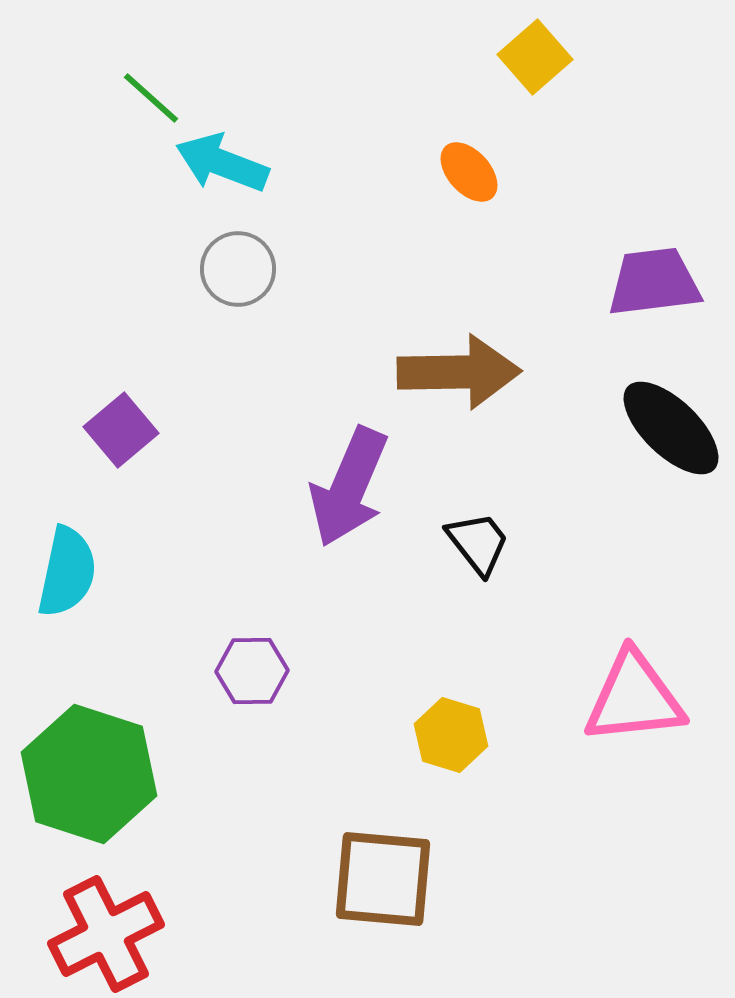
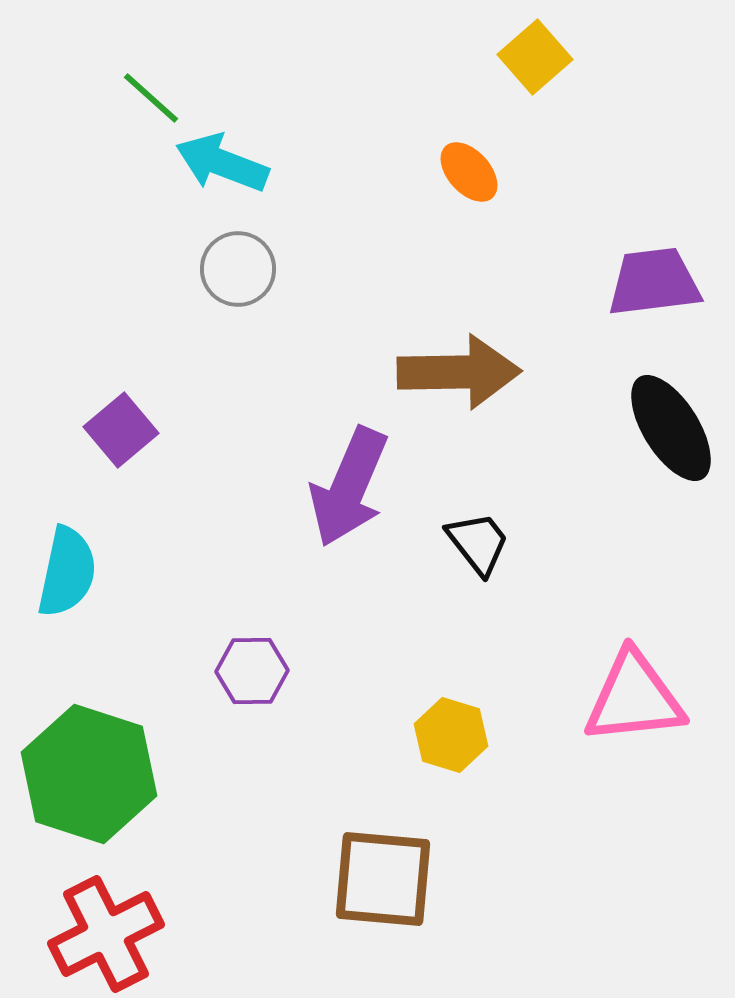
black ellipse: rotated 14 degrees clockwise
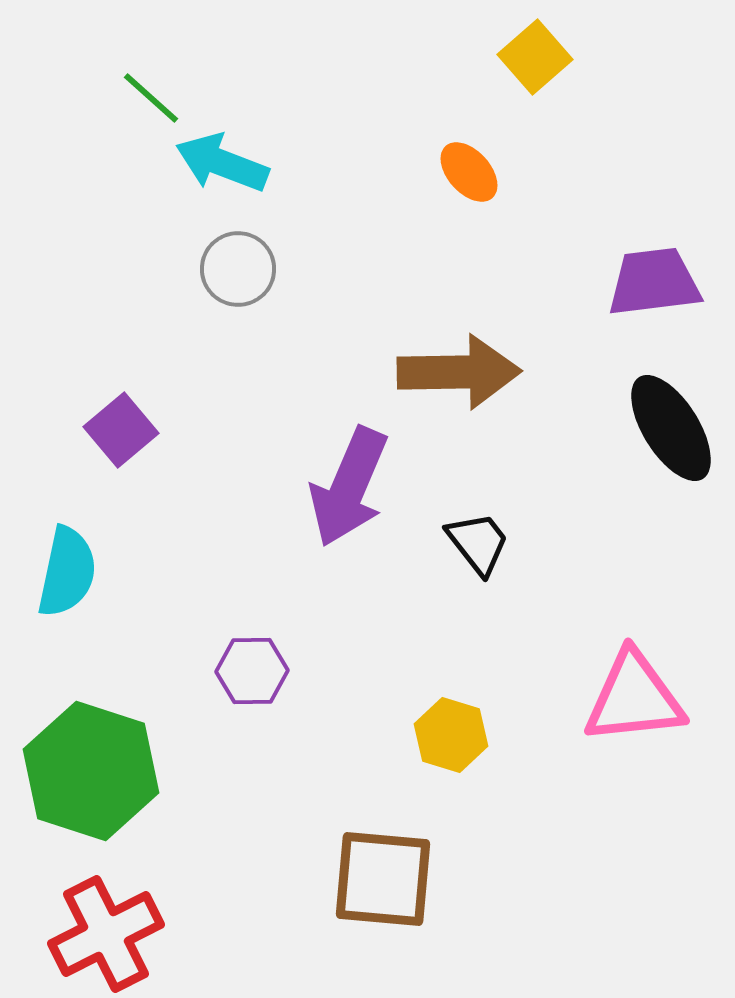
green hexagon: moved 2 px right, 3 px up
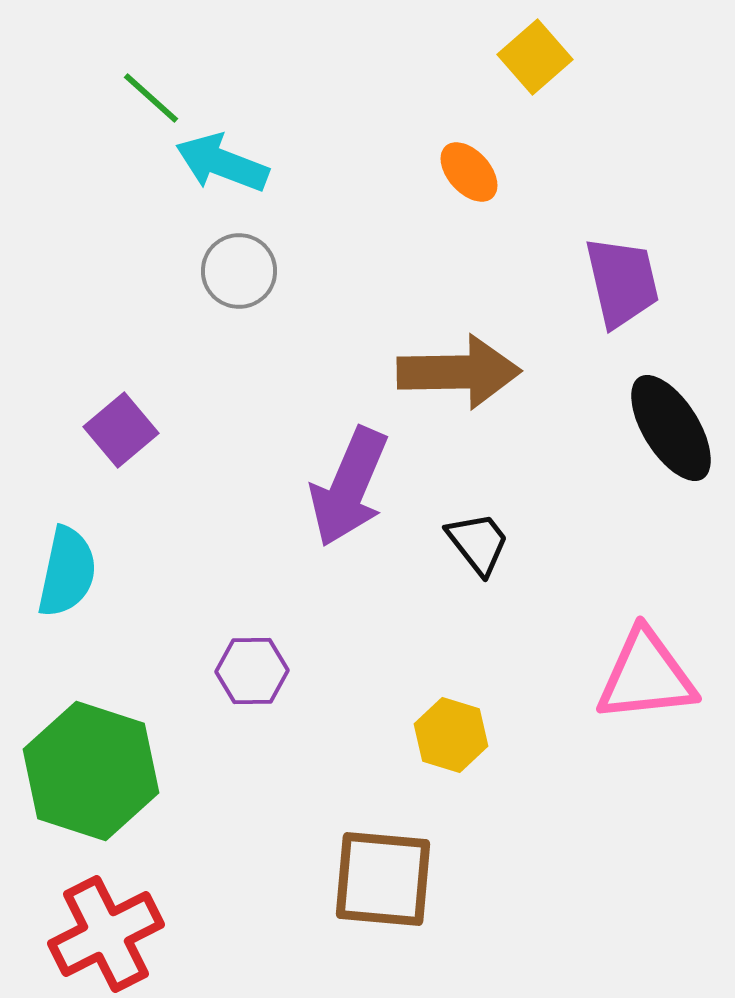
gray circle: moved 1 px right, 2 px down
purple trapezoid: moved 32 px left; rotated 84 degrees clockwise
pink triangle: moved 12 px right, 22 px up
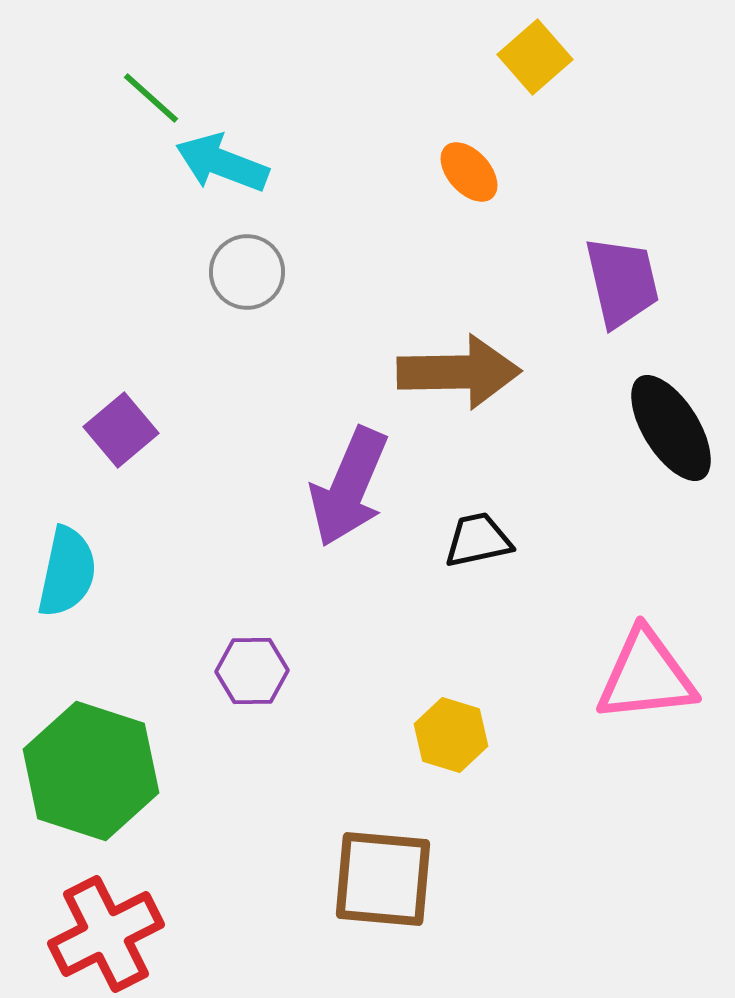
gray circle: moved 8 px right, 1 px down
black trapezoid: moved 3 px up; rotated 64 degrees counterclockwise
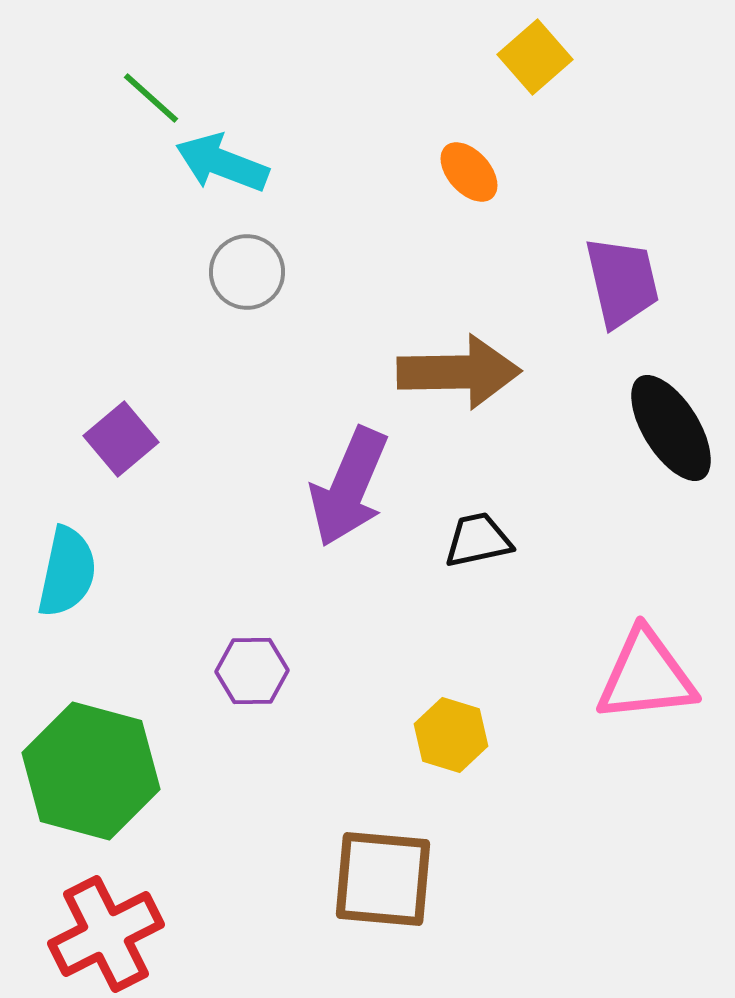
purple square: moved 9 px down
green hexagon: rotated 3 degrees counterclockwise
